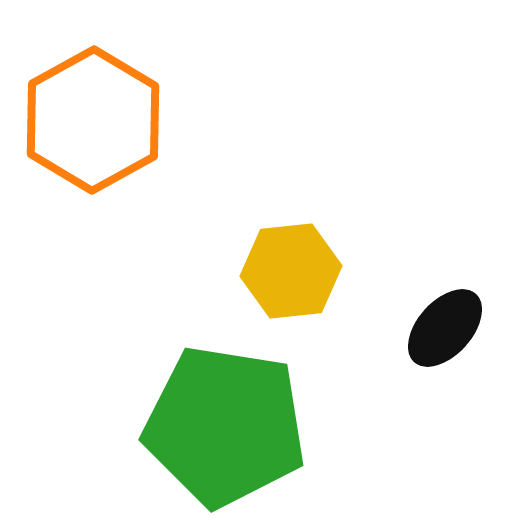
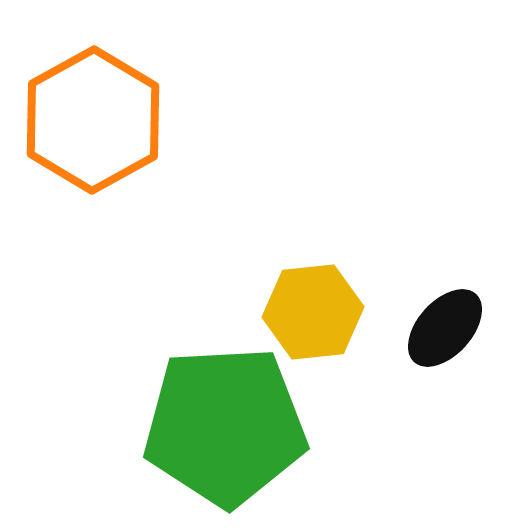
yellow hexagon: moved 22 px right, 41 px down
green pentagon: rotated 12 degrees counterclockwise
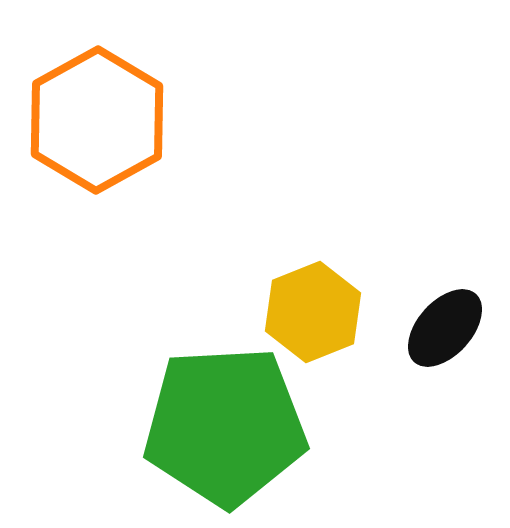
orange hexagon: moved 4 px right
yellow hexagon: rotated 16 degrees counterclockwise
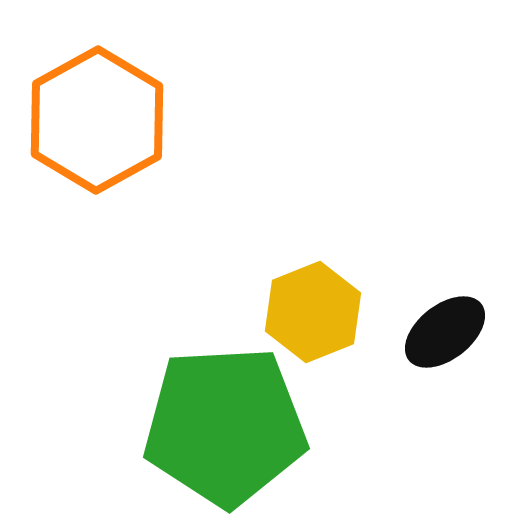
black ellipse: moved 4 px down; rotated 10 degrees clockwise
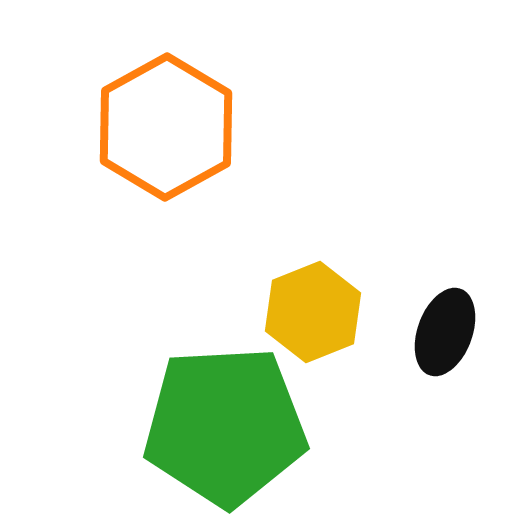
orange hexagon: moved 69 px right, 7 px down
black ellipse: rotated 32 degrees counterclockwise
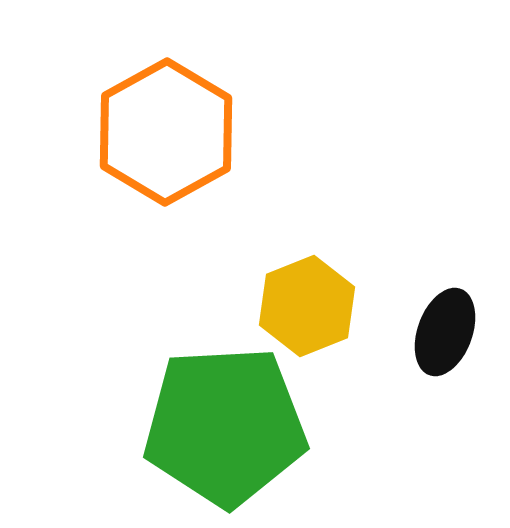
orange hexagon: moved 5 px down
yellow hexagon: moved 6 px left, 6 px up
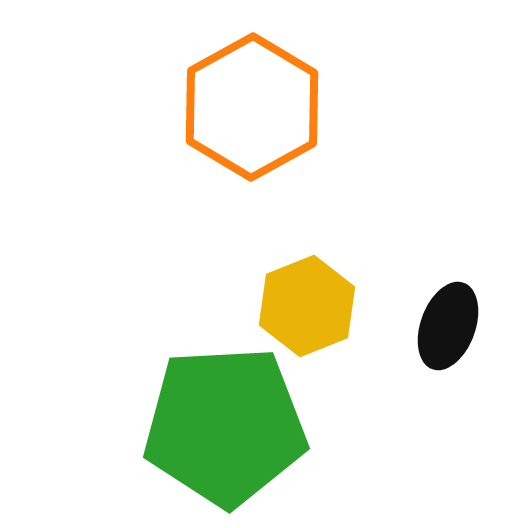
orange hexagon: moved 86 px right, 25 px up
black ellipse: moved 3 px right, 6 px up
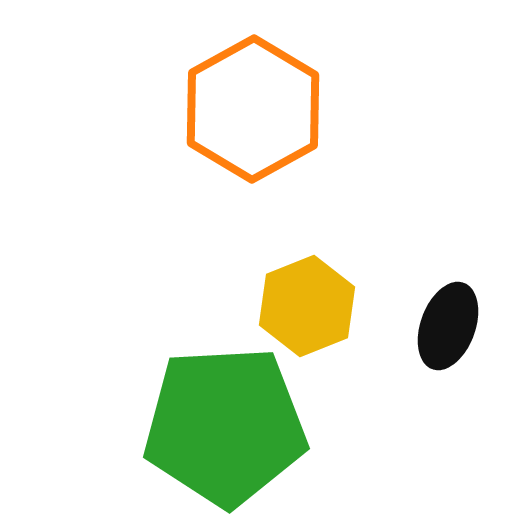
orange hexagon: moved 1 px right, 2 px down
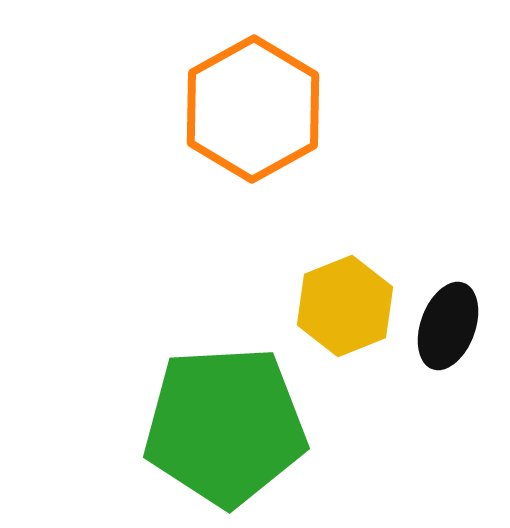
yellow hexagon: moved 38 px right
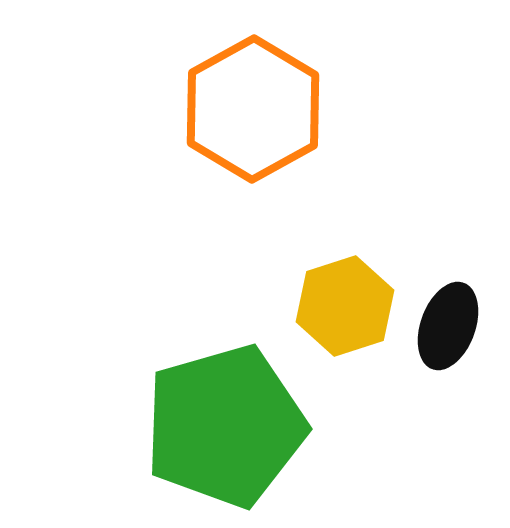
yellow hexagon: rotated 4 degrees clockwise
green pentagon: rotated 13 degrees counterclockwise
